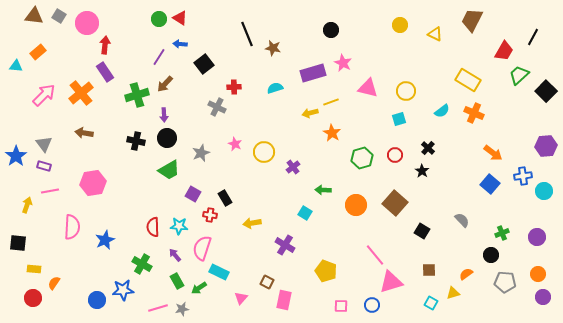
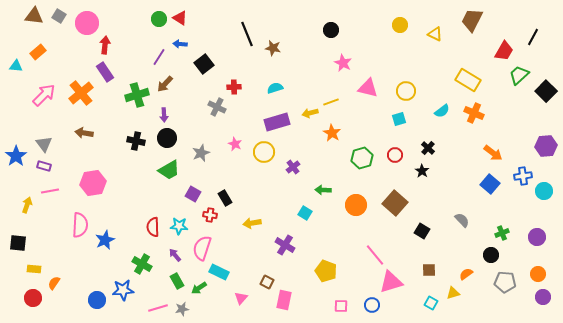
purple rectangle at (313, 73): moved 36 px left, 49 px down
pink semicircle at (72, 227): moved 8 px right, 2 px up
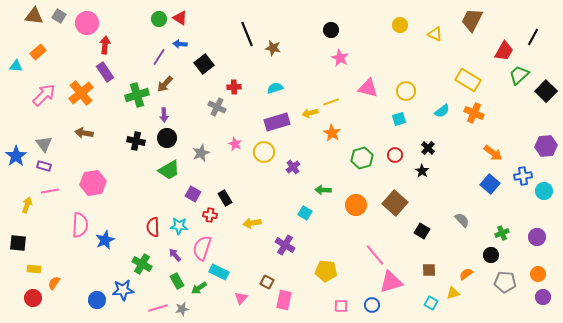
pink star at (343, 63): moved 3 px left, 5 px up
yellow pentagon at (326, 271): rotated 15 degrees counterclockwise
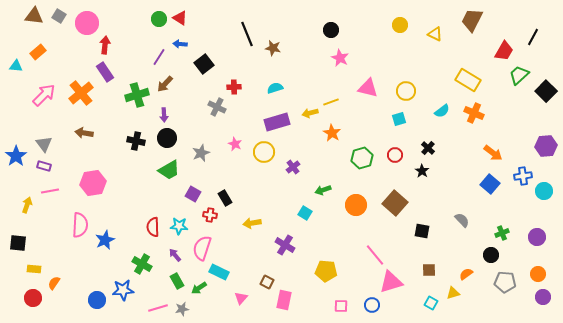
green arrow at (323, 190): rotated 21 degrees counterclockwise
black square at (422, 231): rotated 21 degrees counterclockwise
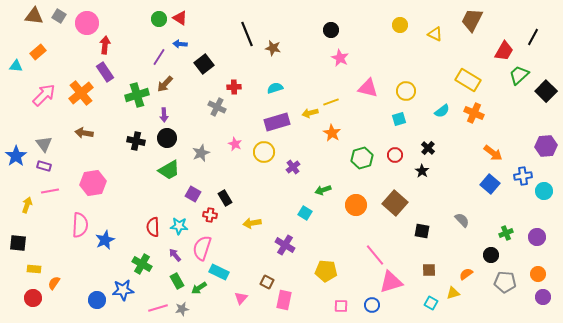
green cross at (502, 233): moved 4 px right
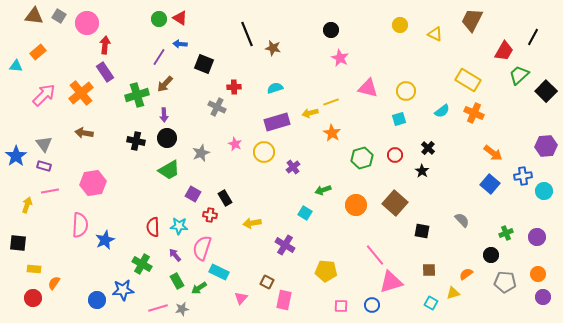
black square at (204, 64): rotated 30 degrees counterclockwise
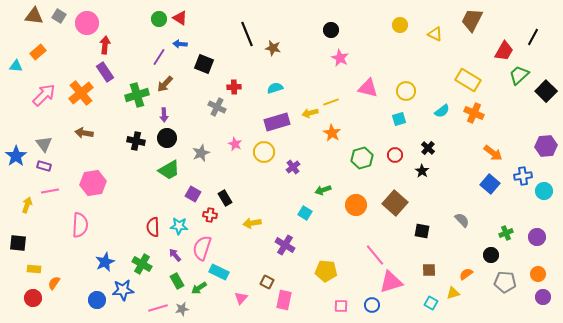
blue star at (105, 240): moved 22 px down
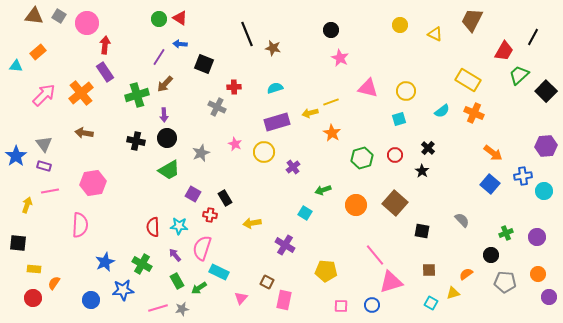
purple circle at (543, 297): moved 6 px right
blue circle at (97, 300): moved 6 px left
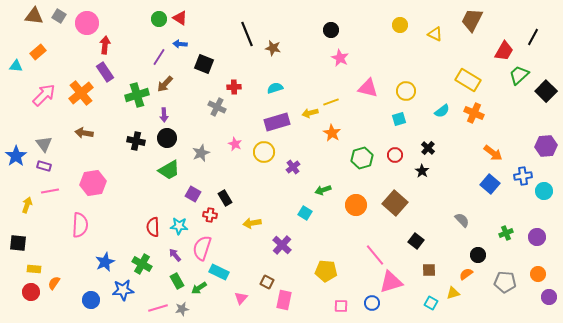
black square at (422, 231): moved 6 px left, 10 px down; rotated 28 degrees clockwise
purple cross at (285, 245): moved 3 px left; rotated 12 degrees clockwise
black circle at (491, 255): moved 13 px left
red circle at (33, 298): moved 2 px left, 6 px up
blue circle at (372, 305): moved 2 px up
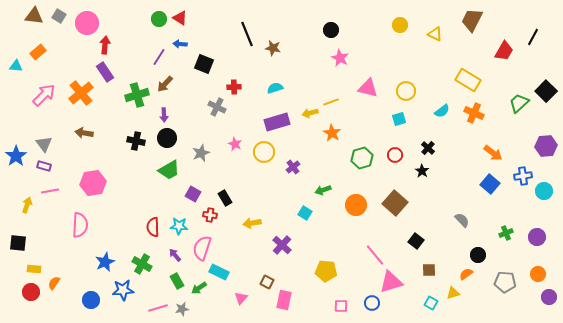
green trapezoid at (519, 75): moved 28 px down
